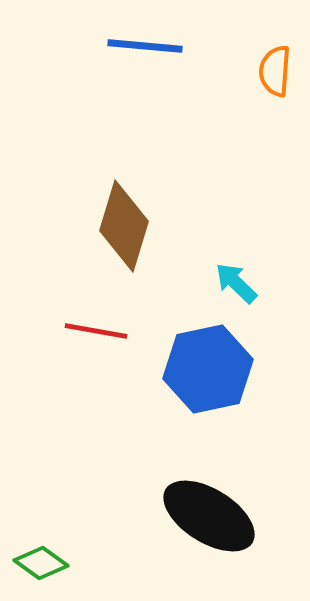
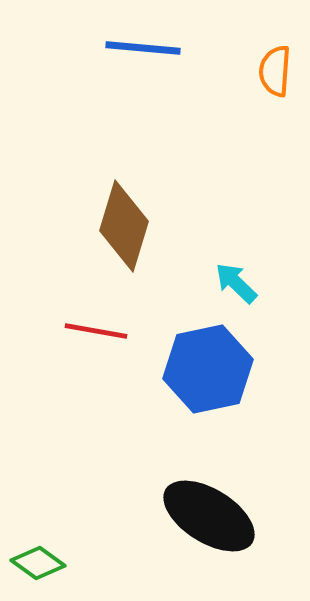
blue line: moved 2 px left, 2 px down
green diamond: moved 3 px left
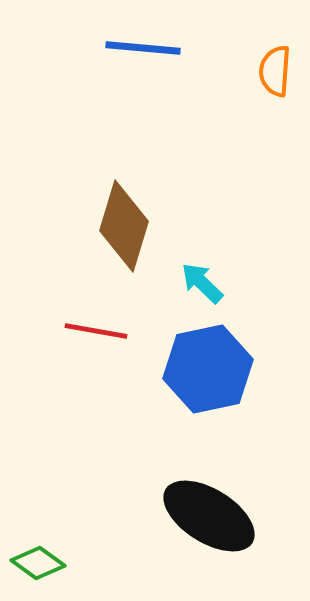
cyan arrow: moved 34 px left
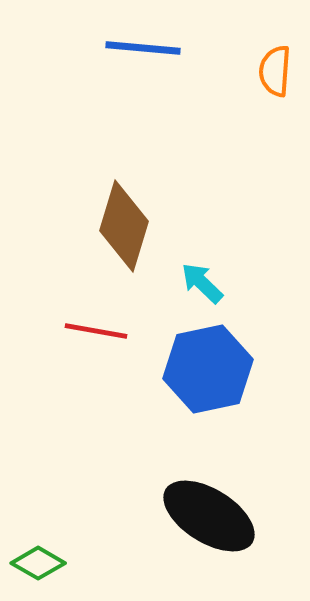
green diamond: rotated 6 degrees counterclockwise
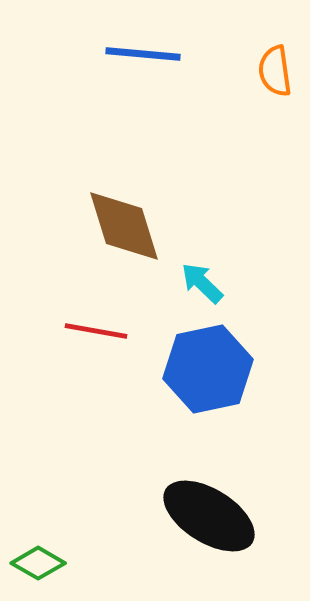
blue line: moved 6 px down
orange semicircle: rotated 12 degrees counterclockwise
brown diamond: rotated 34 degrees counterclockwise
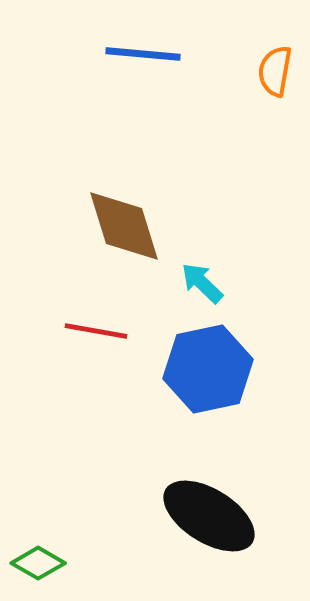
orange semicircle: rotated 18 degrees clockwise
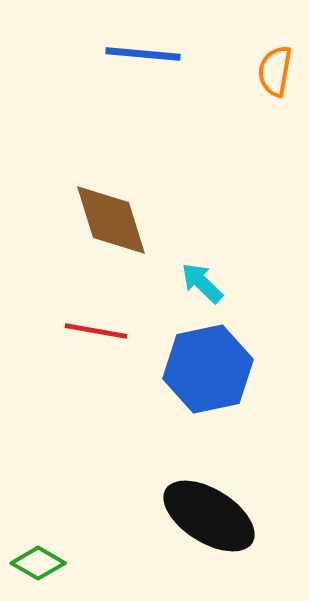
brown diamond: moved 13 px left, 6 px up
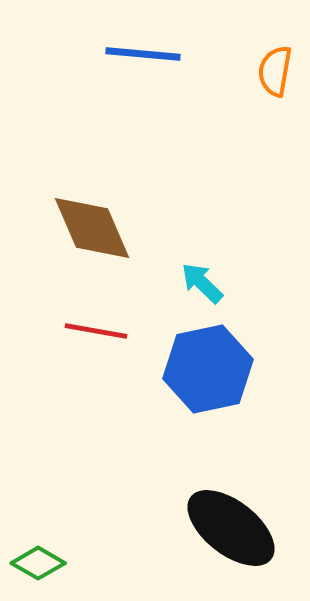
brown diamond: moved 19 px left, 8 px down; rotated 6 degrees counterclockwise
black ellipse: moved 22 px right, 12 px down; rotated 6 degrees clockwise
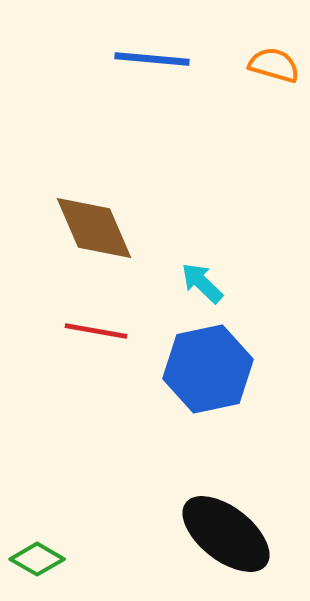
blue line: moved 9 px right, 5 px down
orange semicircle: moved 1 px left, 6 px up; rotated 96 degrees clockwise
brown diamond: moved 2 px right
black ellipse: moved 5 px left, 6 px down
green diamond: moved 1 px left, 4 px up
